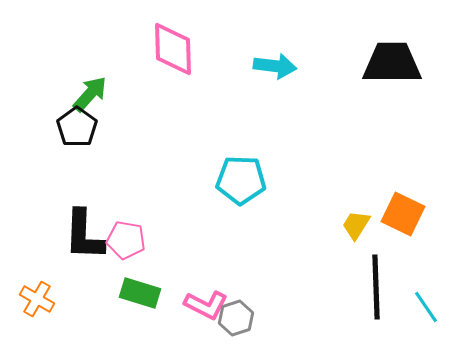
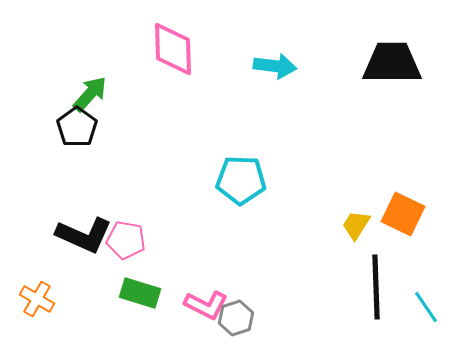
black L-shape: rotated 68 degrees counterclockwise
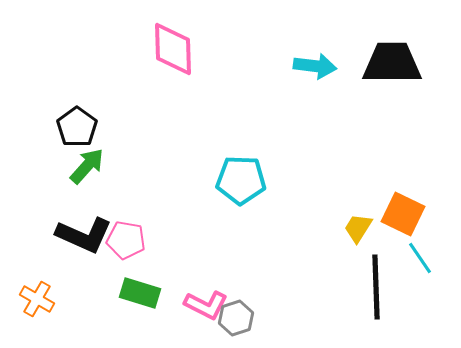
cyan arrow: moved 40 px right
green arrow: moved 3 px left, 72 px down
yellow trapezoid: moved 2 px right, 3 px down
cyan line: moved 6 px left, 49 px up
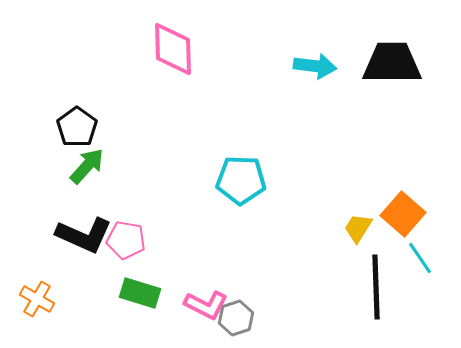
orange square: rotated 15 degrees clockwise
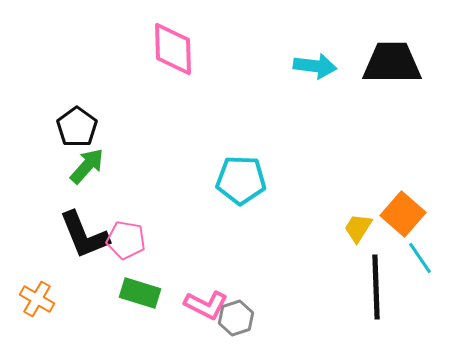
black L-shape: rotated 44 degrees clockwise
